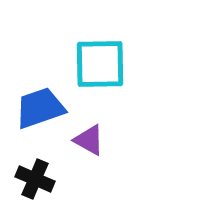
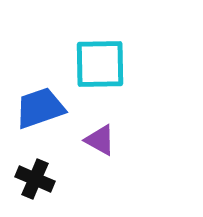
purple triangle: moved 11 px right
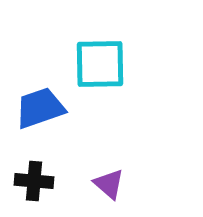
purple triangle: moved 9 px right, 44 px down; rotated 12 degrees clockwise
black cross: moved 1 px left, 2 px down; rotated 18 degrees counterclockwise
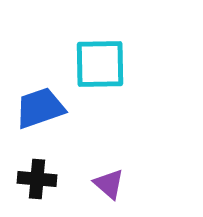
black cross: moved 3 px right, 2 px up
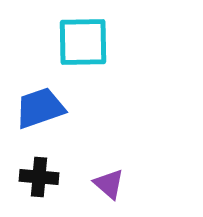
cyan square: moved 17 px left, 22 px up
black cross: moved 2 px right, 2 px up
